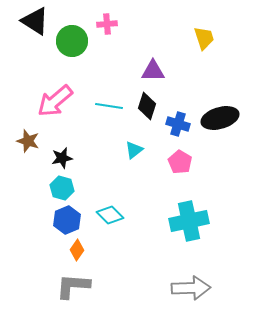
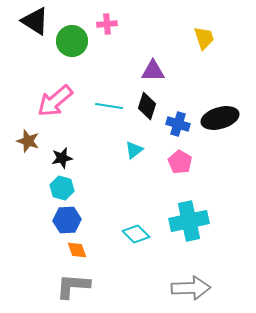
cyan diamond: moved 26 px right, 19 px down
blue hexagon: rotated 20 degrees clockwise
orange diamond: rotated 55 degrees counterclockwise
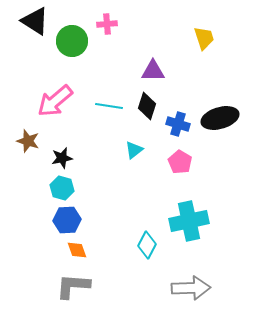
cyan diamond: moved 11 px right, 11 px down; rotated 72 degrees clockwise
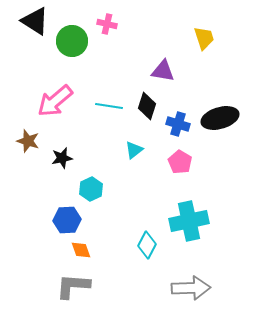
pink cross: rotated 18 degrees clockwise
purple triangle: moved 10 px right; rotated 10 degrees clockwise
cyan hexagon: moved 29 px right, 1 px down; rotated 20 degrees clockwise
orange diamond: moved 4 px right
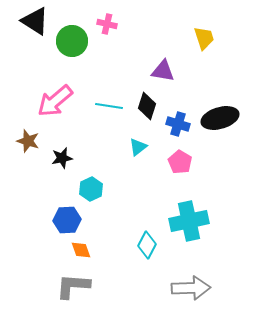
cyan triangle: moved 4 px right, 3 px up
